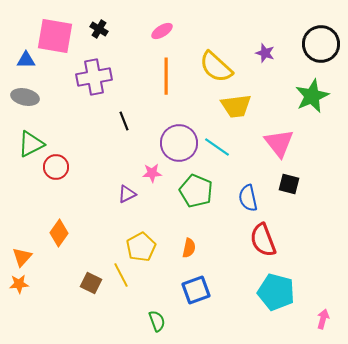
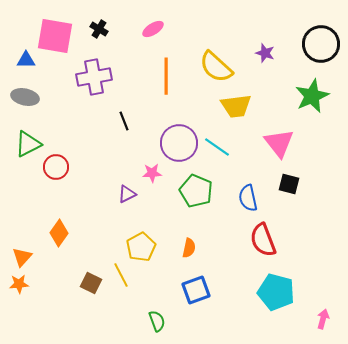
pink ellipse: moved 9 px left, 2 px up
green triangle: moved 3 px left
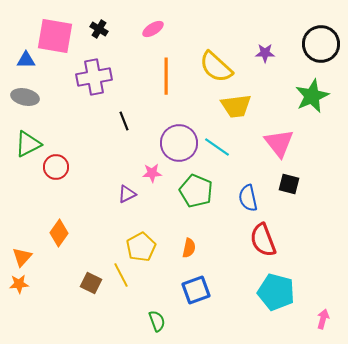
purple star: rotated 18 degrees counterclockwise
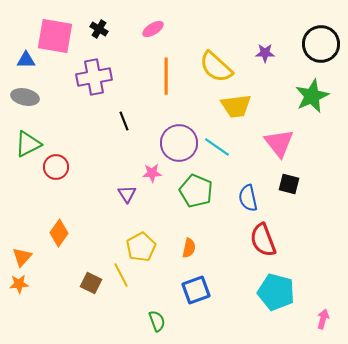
purple triangle: rotated 36 degrees counterclockwise
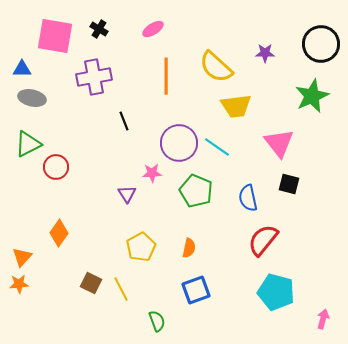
blue triangle: moved 4 px left, 9 px down
gray ellipse: moved 7 px right, 1 px down
red semicircle: rotated 60 degrees clockwise
yellow line: moved 14 px down
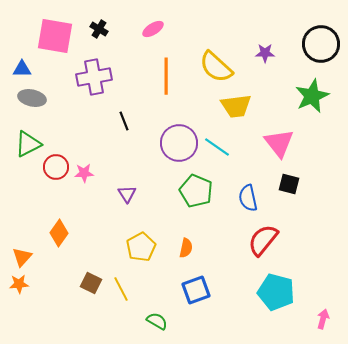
pink star: moved 68 px left
orange semicircle: moved 3 px left
green semicircle: rotated 40 degrees counterclockwise
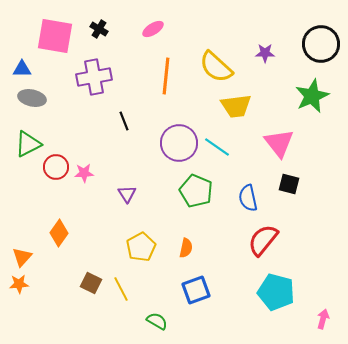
orange line: rotated 6 degrees clockwise
